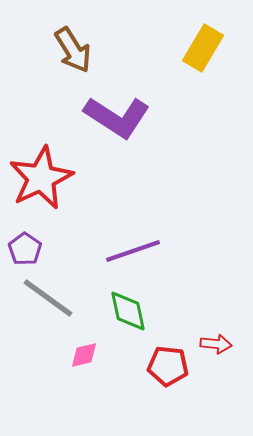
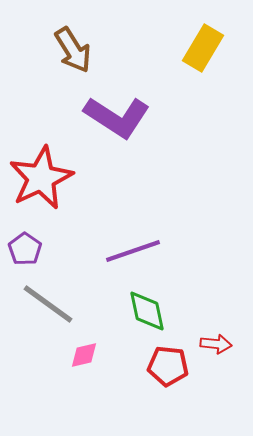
gray line: moved 6 px down
green diamond: moved 19 px right
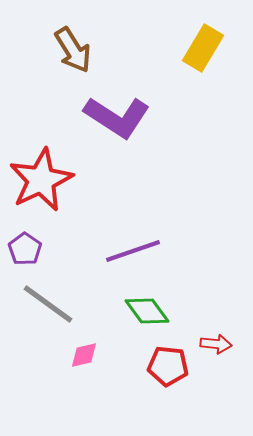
red star: moved 2 px down
green diamond: rotated 24 degrees counterclockwise
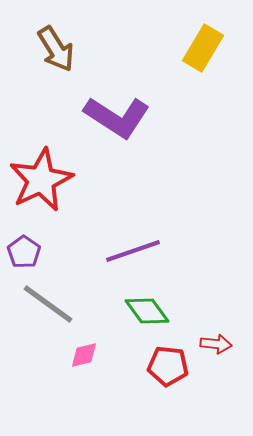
brown arrow: moved 17 px left, 1 px up
purple pentagon: moved 1 px left, 3 px down
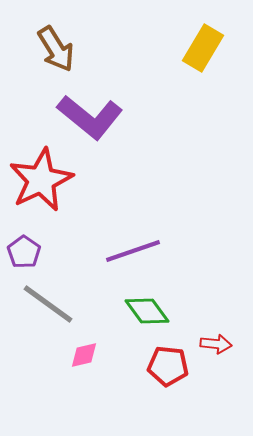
purple L-shape: moved 27 px left; rotated 6 degrees clockwise
